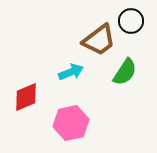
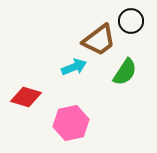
cyan arrow: moved 3 px right, 5 px up
red diamond: rotated 40 degrees clockwise
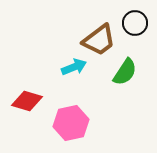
black circle: moved 4 px right, 2 px down
red diamond: moved 1 px right, 4 px down
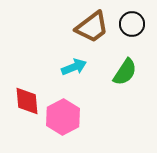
black circle: moved 3 px left, 1 px down
brown trapezoid: moved 7 px left, 13 px up
red diamond: rotated 68 degrees clockwise
pink hexagon: moved 8 px left, 6 px up; rotated 16 degrees counterclockwise
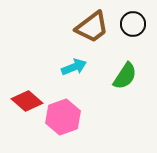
black circle: moved 1 px right
green semicircle: moved 4 px down
red diamond: rotated 44 degrees counterclockwise
pink hexagon: rotated 8 degrees clockwise
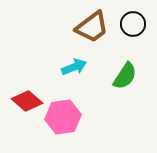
pink hexagon: rotated 12 degrees clockwise
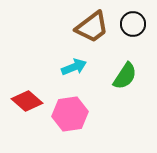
pink hexagon: moved 7 px right, 3 px up
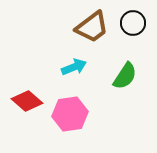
black circle: moved 1 px up
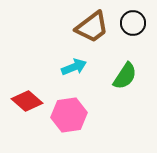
pink hexagon: moved 1 px left, 1 px down
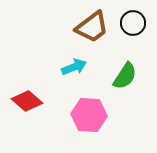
pink hexagon: moved 20 px right; rotated 12 degrees clockwise
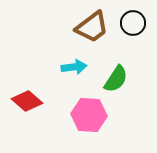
cyan arrow: rotated 15 degrees clockwise
green semicircle: moved 9 px left, 3 px down
